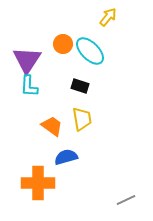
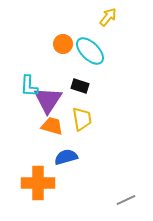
purple triangle: moved 21 px right, 40 px down
orange trapezoid: rotated 20 degrees counterclockwise
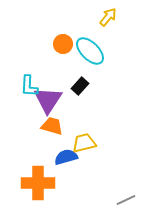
black rectangle: rotated 66 degrees counterclockwise
yellow trapezoid: moved 2 px right, 24 px down; rotated 95 degrees counterclockwise
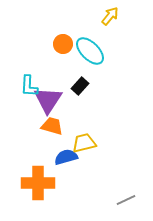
yellow arrow: moved 2 px right, 1 px up
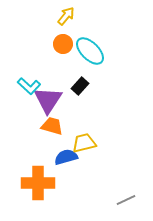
yellow arrow: moved 44 px left
cyan L-shape: rotated 50 degrees counterclockwise
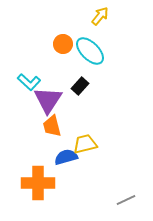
yellow arrow: moved 34 px right
cyan L-shape: moved 4 px up
orange trapezoid: rotated 120 degrees counterclockwise
yellow trapezoid: moved 1 px right, 1 px down
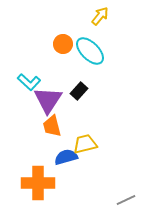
black rectangle: moved 1 px left, 5 px down
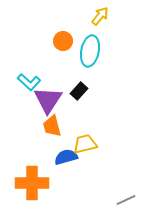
orange circle: moved 3 px up
cyan ellipse: rotated 56 degrees clockwise
orange cross: moved 6 px left
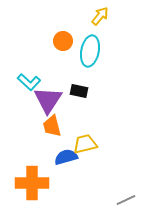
black rectangle: rotated 60 degrees clockwise
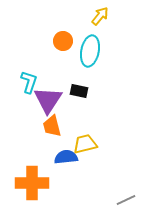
cyan L-shape: rotated 115 degrees counterclockwise
blue semicircle: rotated 10 degrees clockwise
